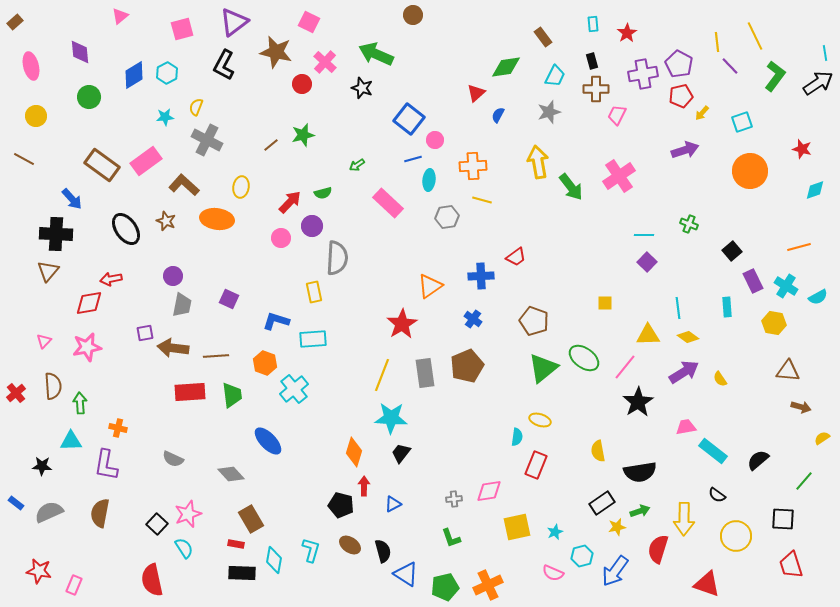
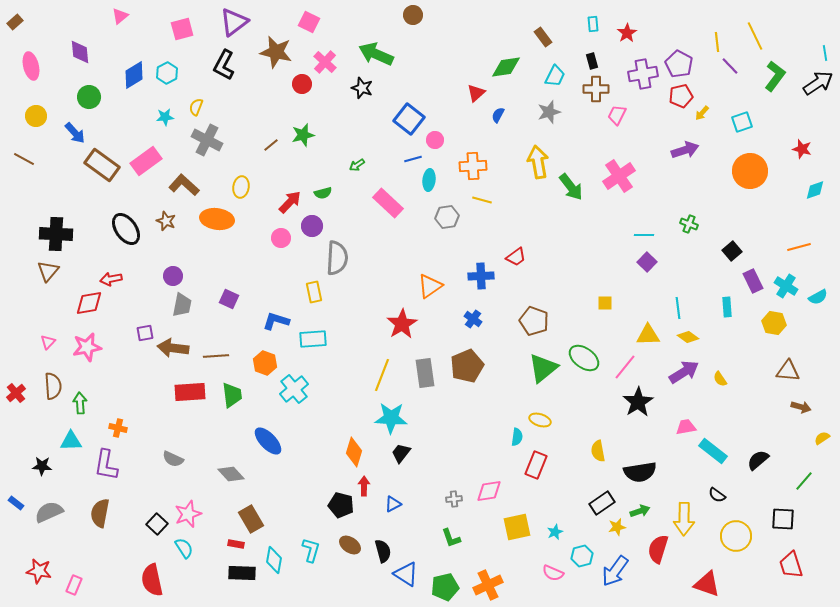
blue arrow at (72, 199): moved 3 px right, 66 px up
pink triangle at (44, 341): moved 4 px right, 1 px down
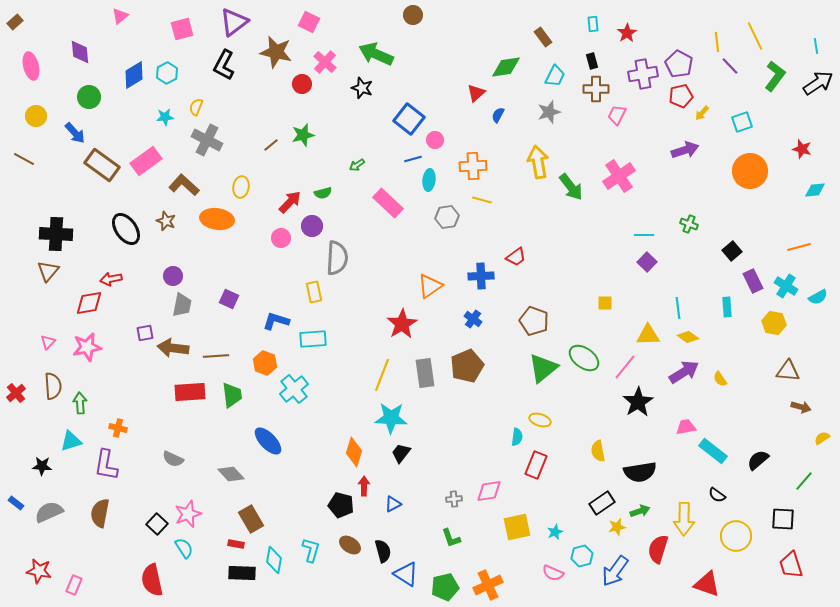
cyan line at (825, 53): moved 9 px left, 7 px up
cyan diamond at (815, 190): rotated 15 degrees clockwise
cyan triangle at (71, 441): rotated 15 degrees counterclockwise
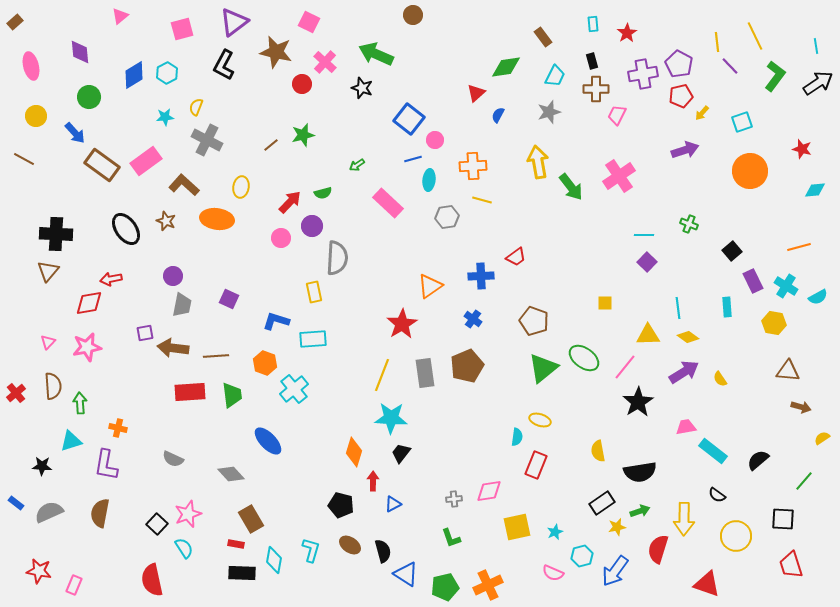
red arrow at (364, 486): moved 9 px right, 5 px up
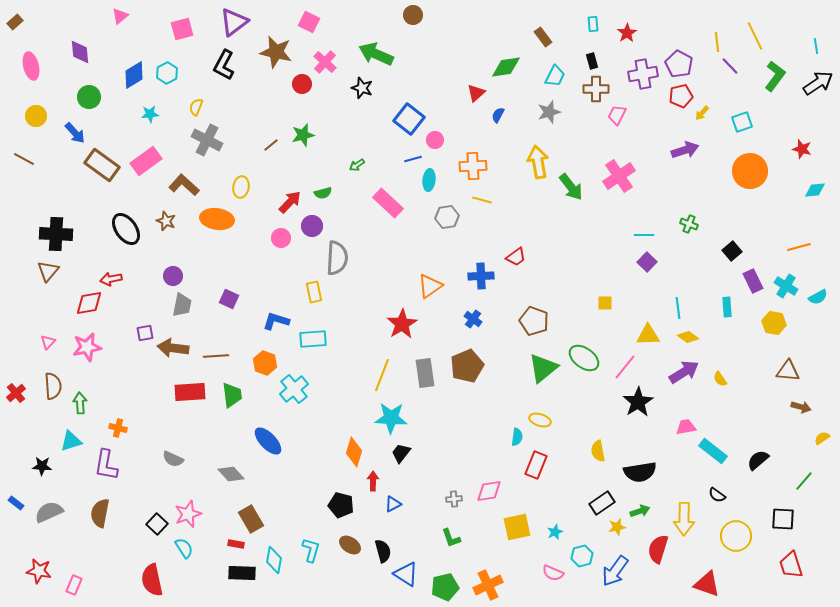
cyan star at (165, 117): moved 15 px left, 3 px up
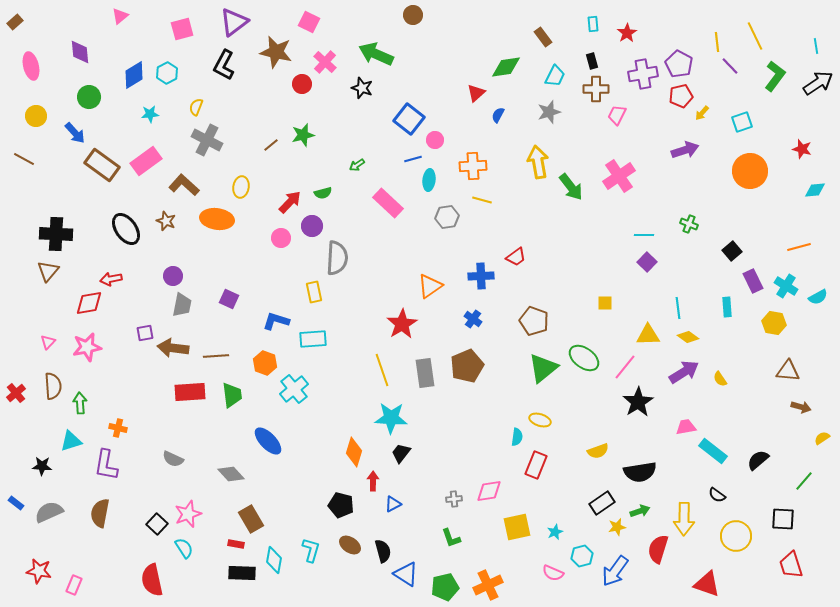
yellow line at (382, 375): moved 5 px up; rotated 40 degrees counterclockwise
yellow semicircle at (598, 451): rotated 100 degrees counterclockwise
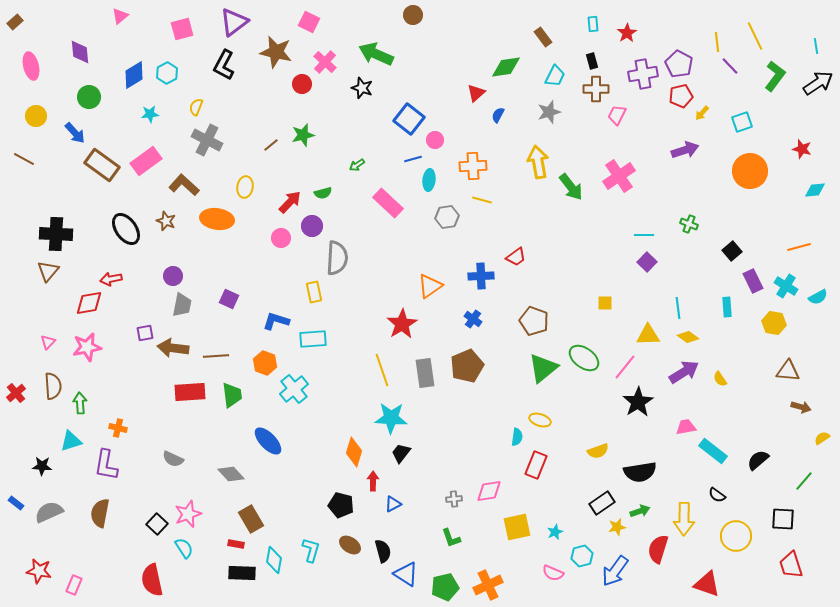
yellow ellipse at (241, 187): moved 4 px right
